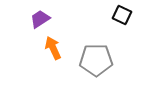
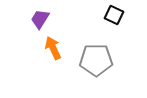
black square: moved 8 px left
purple trapezoid: rotated 25 degrees counterclockwise
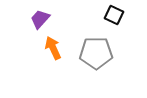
purple trapezoid: rotated 10 degrees clockwise
gray pentagon: moved 7 px up
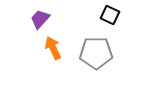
black square: moved 4 px left
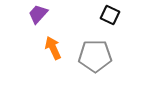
purple trapezoid: moved 2 px left, 5 px up
gray pentagon: moved 1 px left, 3 px down
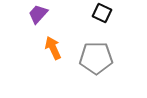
black square: moved 8 px left, 2 px up
gray pentagon: moved 1 px right, 2 px down
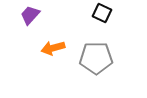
purple trapezoid: moved 8 px left, 1 px down
orange arrow: rotated 80 degrees counterclockwise
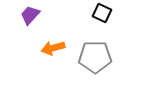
gray pentagon: moved 1 px left, 1 px up
